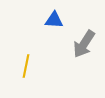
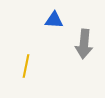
gray arrow: rotated 28 degrees counterclockwise
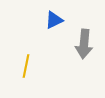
blue triangle: rotated 30 degrees counterclockwise
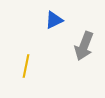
gray arrow: moved 2 px down; rotated 16 degrees clockwise
